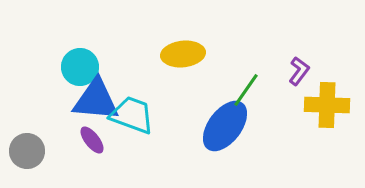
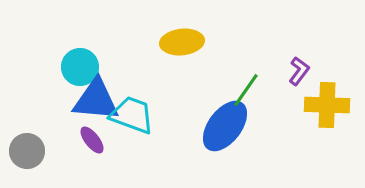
yellow ellipse: moved 1 px left, 12 px up
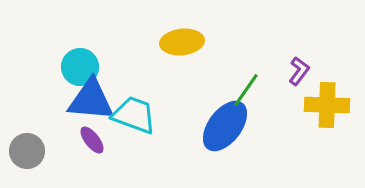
blue triangle: moved 5 px left
cyan trapezoid: moved 2 px right
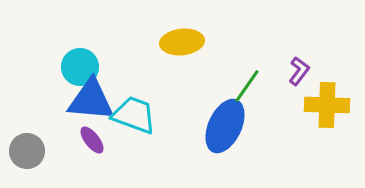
green line: moved 1 px right, 4 px up
blue ellipse: rotated 12 degrees counterclockwise
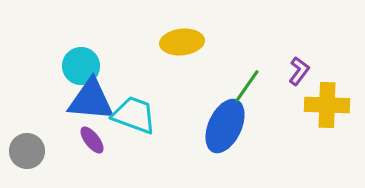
cyan circle: moved 1 px right, 1 px up
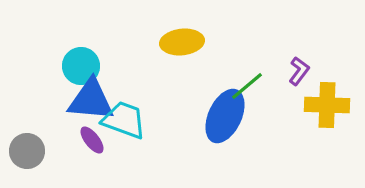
green line: rotated 15 degrees clockwise
cyan trapezoid: moved 10 px left, 5 px down
blue ellipse: moved 10 px up
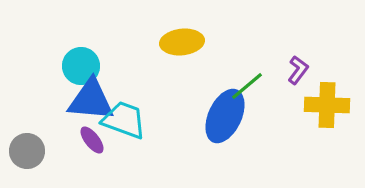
purple L-shape: moved 1 px left, 1 px up
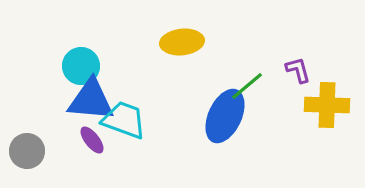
purple L-shape: rotated 52 degrees counterclockwise
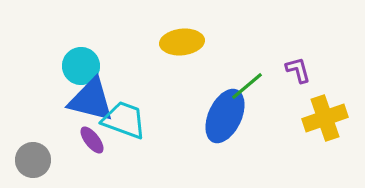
blue triangle: rotated 9 degrees clockwise
yellow cross: moved 2 px left, 13 px down; rotated 21 degrees counterclockwise
gray circle: moved 6 px right, 9 px down
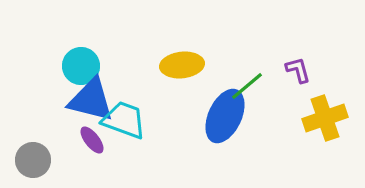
yellow ellipse: moved 23 px down
